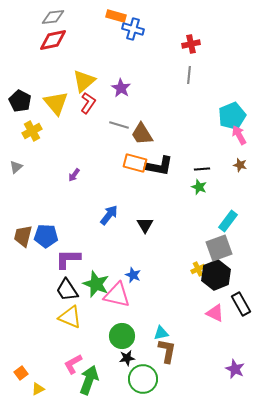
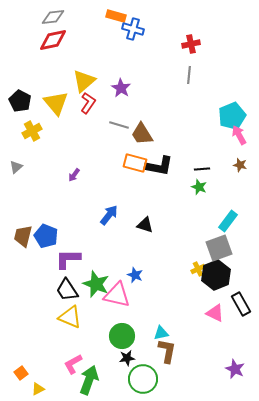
black triangle at (145, 225): rotated 42 degrees counterclockwise
blue pentagon at (46, 236): rotated 20 degrees clockwise
blue star at (133, 275): moved 2 px right
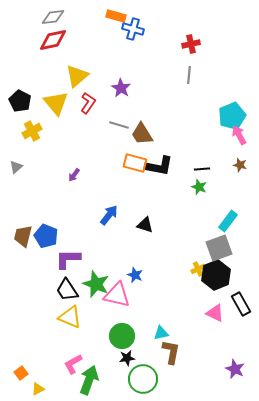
yellow triangle at (84, 81): moved 7 px left, 5 px up
brown L-shape at (167, 351): moved 4 px right, 1 px down
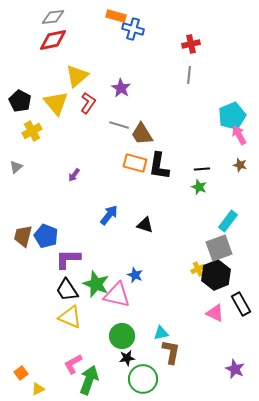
black L-shape at (159, 166): rotated 88 degrees clockwise
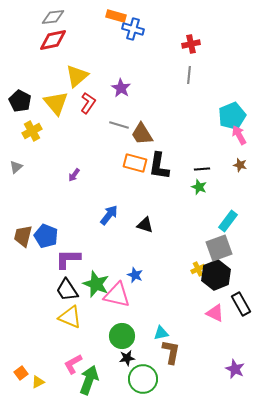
yellow triangle at (38, 389): moved 7 px up
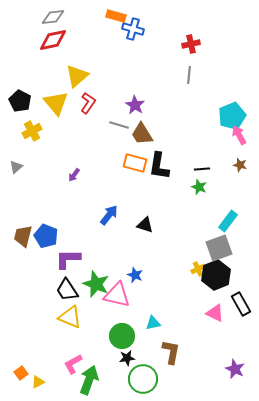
purple star at (121, 88): moved 14 px right, 17 px down
cyan triangle at (161, 333): moved 8 px left, 10 px up
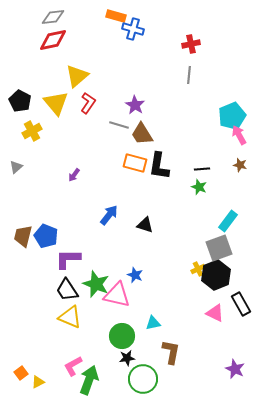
pink L-shape at (73, 364): moved 2 px down
